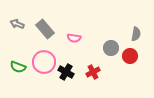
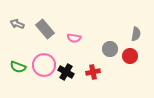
gray circle: moved 1 px left, 1 px down
pink circle: moved 3 px down
red cross: rotated 16 degrees clockwise
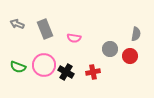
gray rectangle: rotated 18 degrees clockwise
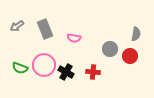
gray arrow: moved 2 px down; rotated 56 degrees counterclockwise
green semicircle: moved 2 px right, 1 px down
red cross: rotated 16 degrees clockwise
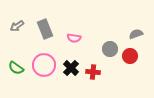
gray semicircle: rotated 120 degrees counterclockwise
green semicircle: moved 4 px left; rotated 14 degrees clockwise
black cross: moved 5 px right, 4 px up; rotated 14 degrees clockwise
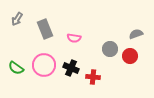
gray arrow: moved 7 px up; rotated 24 degrees counterclockwise
black cross: rotated 21 degrees counterclockwise
red cross: moved 5 px down
